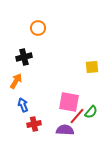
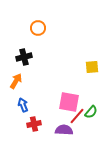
purple semicircle: moved 1 px left
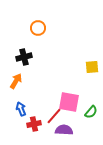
blue arrow: moved 2 px left, 4 px down
red line: moved 23 px left
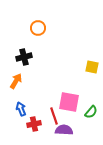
yellow square: rotated 16 degrees clockwise
red line: rotated 60 degrees counterclockwise
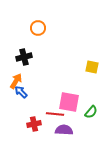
blue arrow: moved 17 px up; rotated 24 degrees counterclockwise
red line: moved 1 px right, 2 px up; rotated 66 degrees counterclockwise
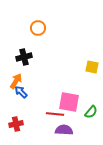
red cross: moved 18 px left
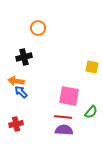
orange arrow: rotated 112 degrees counterclockwise
pink square: moved 6 px up
red line: moved 8 px right, 3 px down
